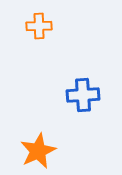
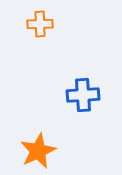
orange cross: moved 1 px right, 2 px up
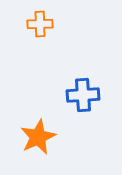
orange star: moved 14 px up
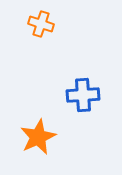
orange cross: moved 1 px right; rotated 20 degrees clockwise
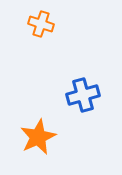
blue cross: rotated 12 degrees counterclockwise
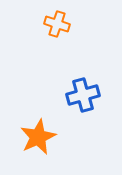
orange cross: moved 16 px right
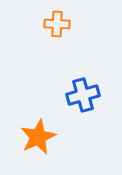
orange cross: rotated 15 degrees counterclockwise
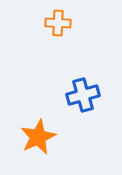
orange cross: moved 1 px right, 1 px up
